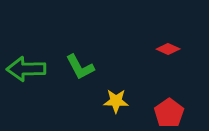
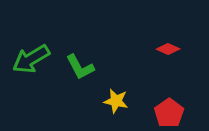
green arrow: moved 5 px right, 10 px up; rotated 30 degrees counterclockwise
yellow star: rotated 10 degrees clockwise
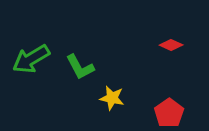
red diamond: moved 3 px right, 4 px up
yellow star: moved 4 px left, 3 px up
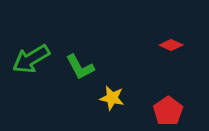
red pentagon: moved 1 px left, 2 px up
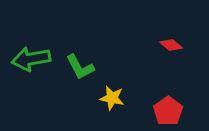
red diamond: rotated 15 degrees clockwise
green arrow: rotated 21 degrees clockwise
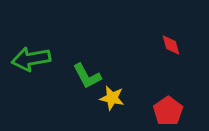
red diamond: rotated 35 degrees clockwise
green L-shape: moved 7 px right, 9 px down
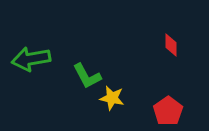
red diamond: rotated 15 degrees clockwise
